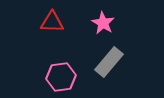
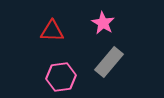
red triangle: moved 9 px down
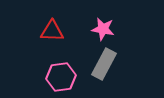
pink star: moved 6 px down; rotated 20 degrees counterclockwise
gray rectangle: moved 5 px left, 2 px down; rotated 12 degrees counterclockwise
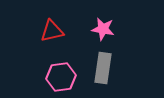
red triangle: rotated 15 degrees counterclockwise
gray rectangle: moved 1 px left, 4 px down; rotated 20 degrees counterclockwise
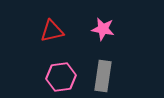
gray rectangle: moved 8 px down
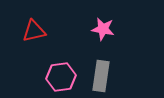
red triangle: moved 18 px left
gray rectangle: moved 2 px left
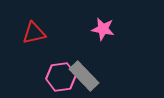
red triangle: moved 2 px down
gray rectangle: moved 17 px left; rotated 52 degrees counterclockwise
